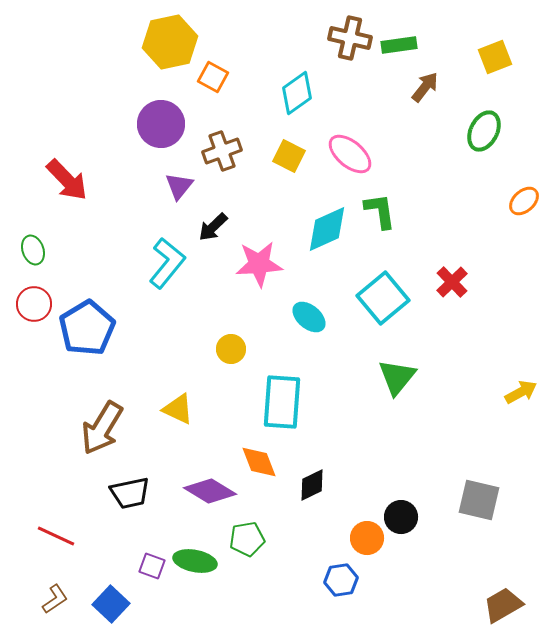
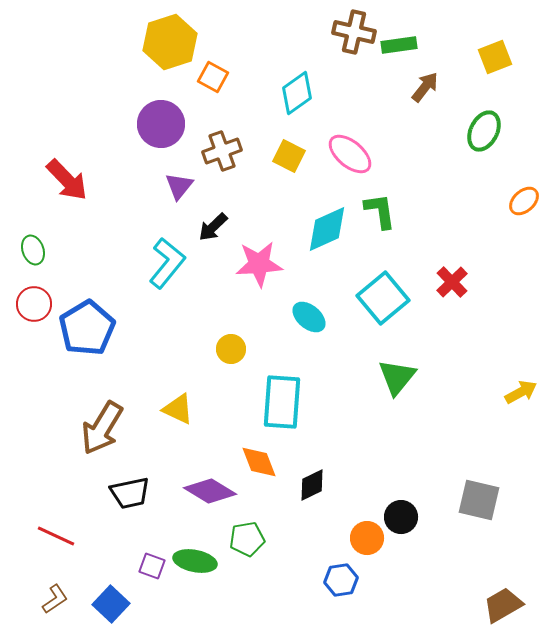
brown cross at (350, 38): moved 4 px right, 6 px up
yellow hexagon at (170, 42): rotated 6 degrees counterclockwise
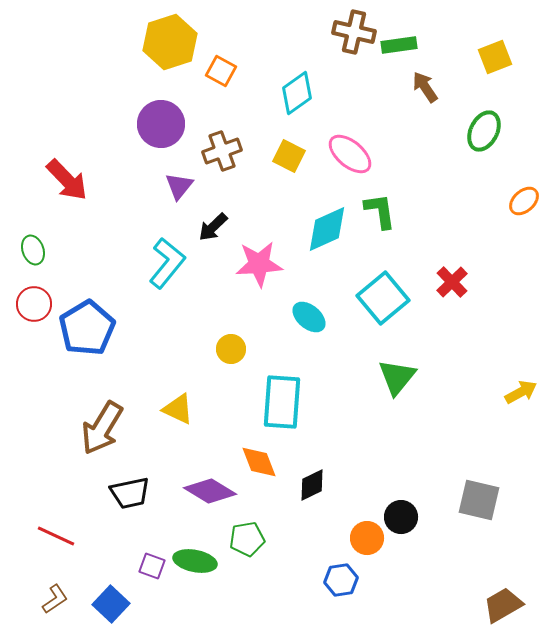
orange square at (213, 77): moved 8 px right, 6 px up
brown arrow at (425, 87): rotated 72 degrees counterclockwise
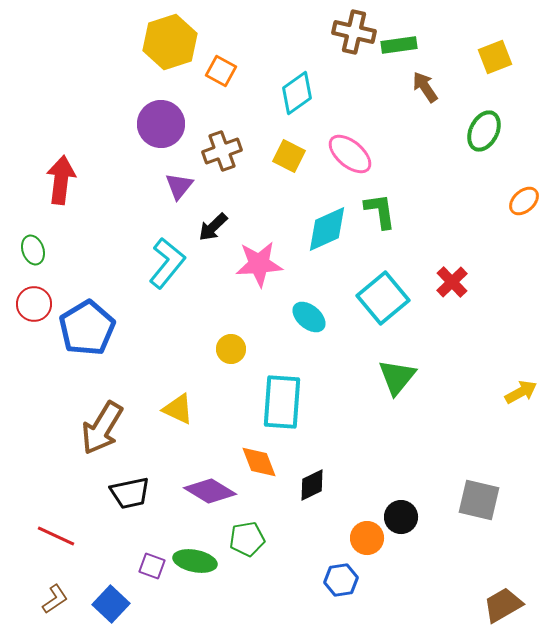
red arrow at (67, 180): moved 6 px left; rotated 129 degrees counterclockwise
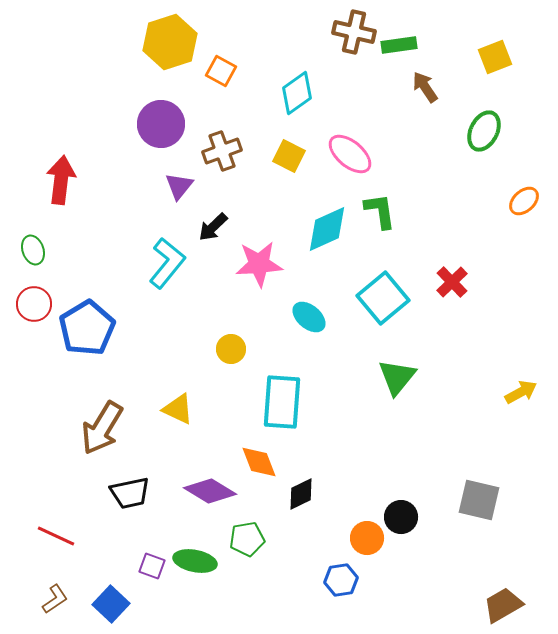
black diamond at (312, 485): moved 11 px left, 9 px down
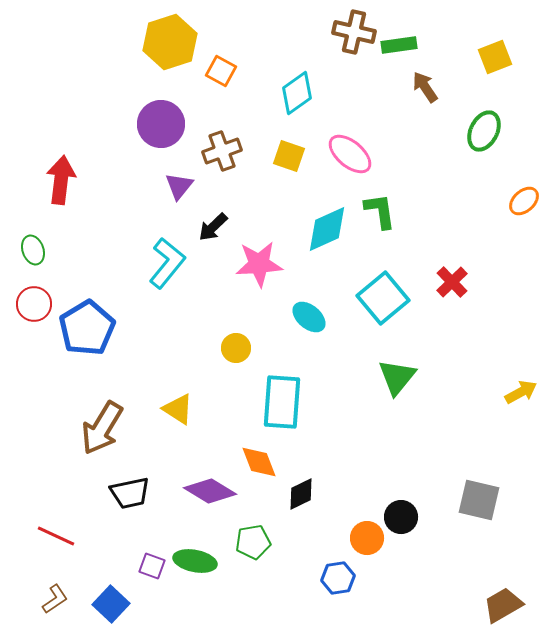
yellow square at (289, 156): rotated 8 degrees counterclockwise
yellow circle at (231, 349): moved 5 px right, 1 px up
yellow triangle at (178, 409): rotated 8 degrees clockwise
green pentagon at (247, 539): moved 6 px right, 3 px down
blue hexagon at (341, 580): moved 3 px left, 2 px up
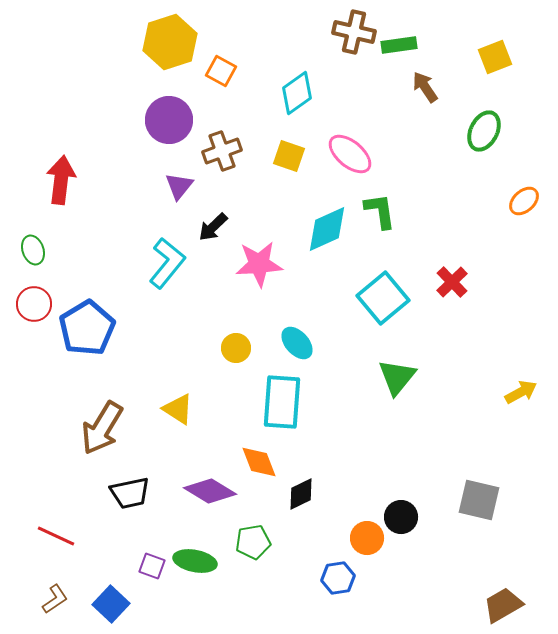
purple circle at (161, 124): moved 8 px right, 4 px up
cyan ellipse at (309, 317): moved 12 px left, 26 px down; rotated 8 degrees clockwise
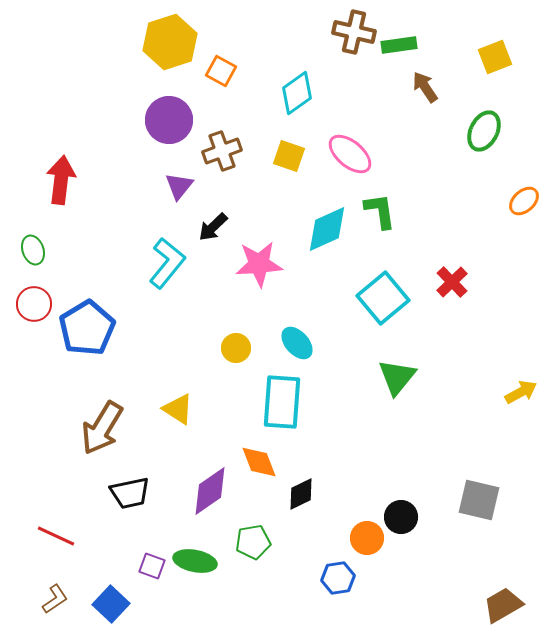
purple diamond at (210, 491): rotated 66 degrees counterclockwise
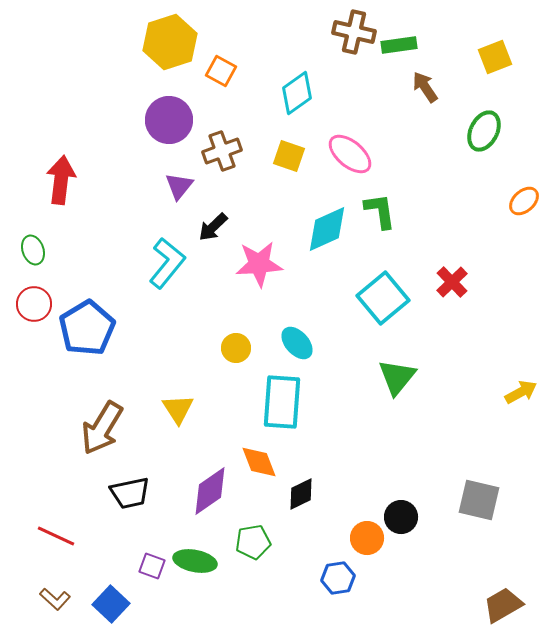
yellow triangle at (178, 409): rotated 24 degrees clockwise
brown L-shape at (55, 599): rotated 76 degrees clockwise
